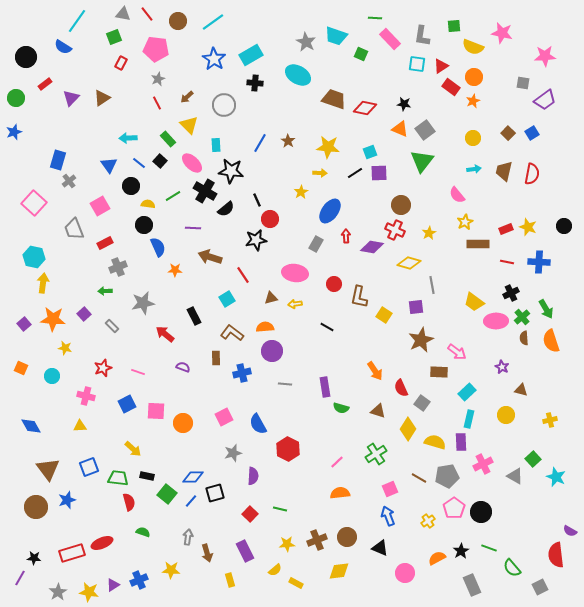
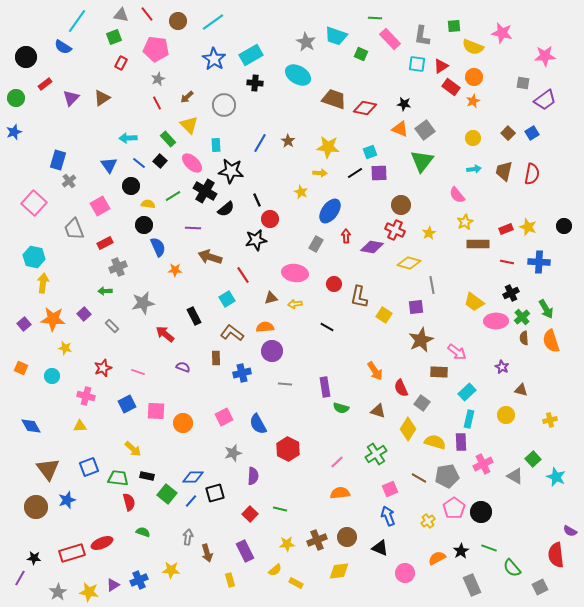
gray triangle at (123, 14): moved 2 px left, 1 px down
yellow star at (301, 192): rotated 16 degrees counterclockwise
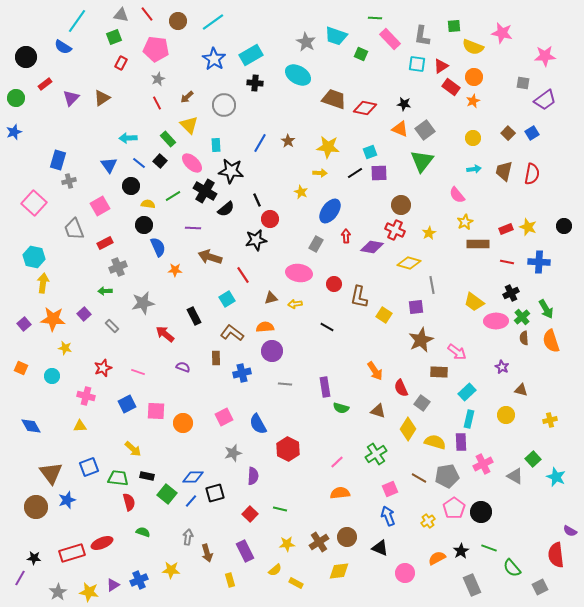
gray cross at (69, 181): rotated 24 degrees clockwise
pink ellipse at (295, 273): moved 4 px right
brown triangle at (48, 469): moved 3 px right, 4 px down
brown cross at (317, 540): moved 2 px right, 2 px down; rotated 12 degrees counterclockwise
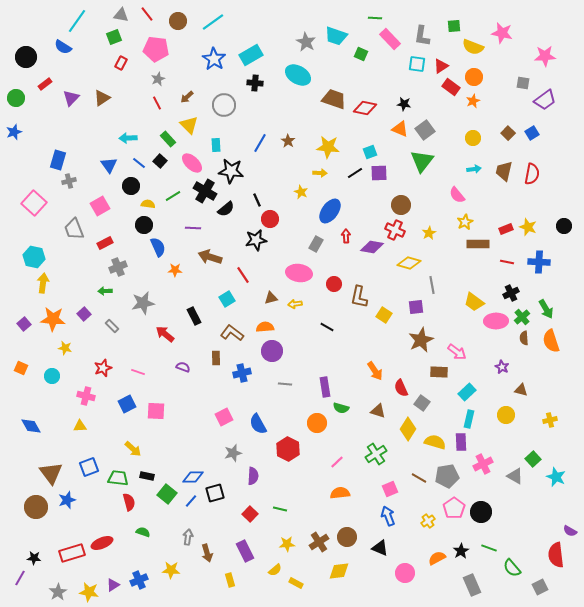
orange circle at (183, 423): moved 134 px right
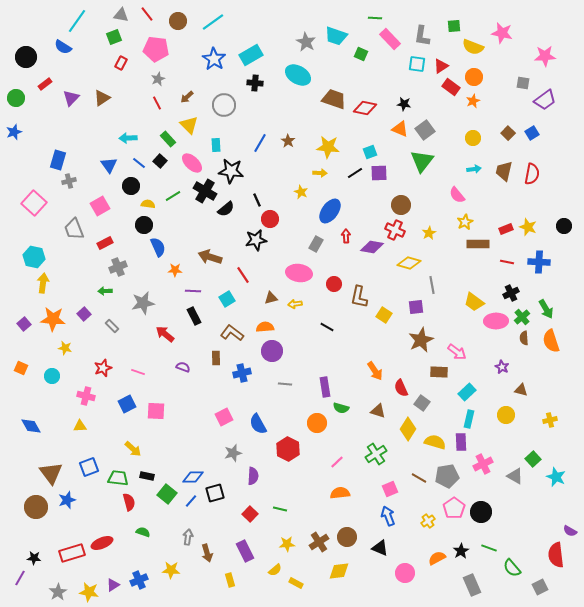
purple line at (193, 228): moved 63 px down
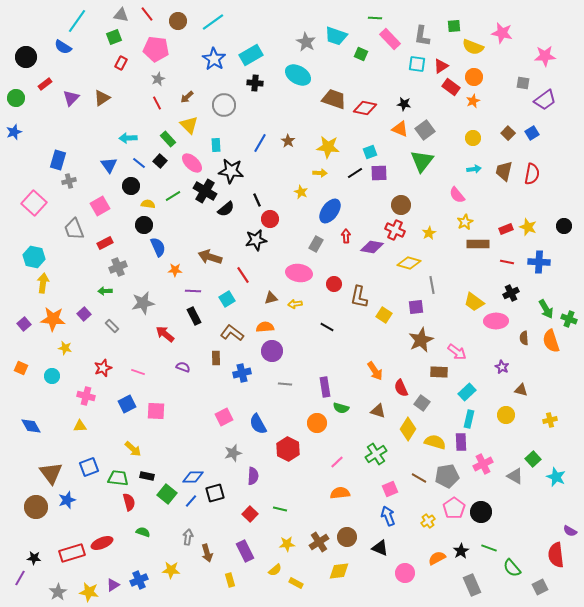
green cross at (522, 317): moved 47 px right, 2 px down; rotated 28 degrees counterclockwise
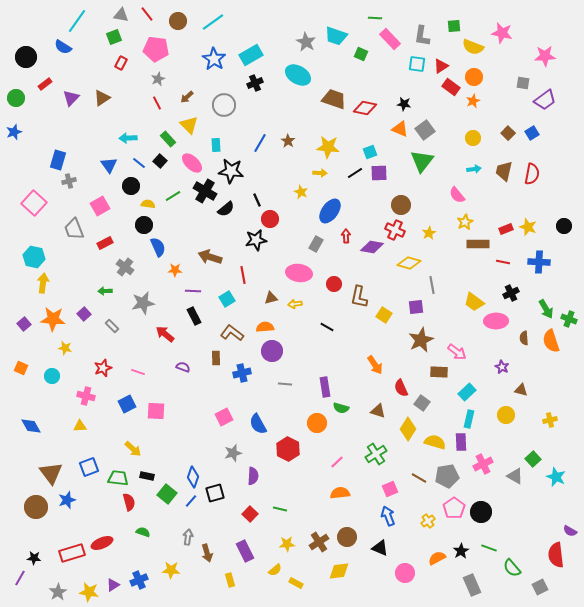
black cross at (255, 83): rotated 28 degrees counterclockwise
red line at (507, 262): moved 4 px left
gray cross at (118, 267): moved 7 px right; rotated 30 degrees counterclockwise
red line at (243, 275): rotated 24 degrees clockwise
orange arrow at (375, 371): moved 6 px up
blue diamond at (193, 477): rotated 70 degrees counterclockwise
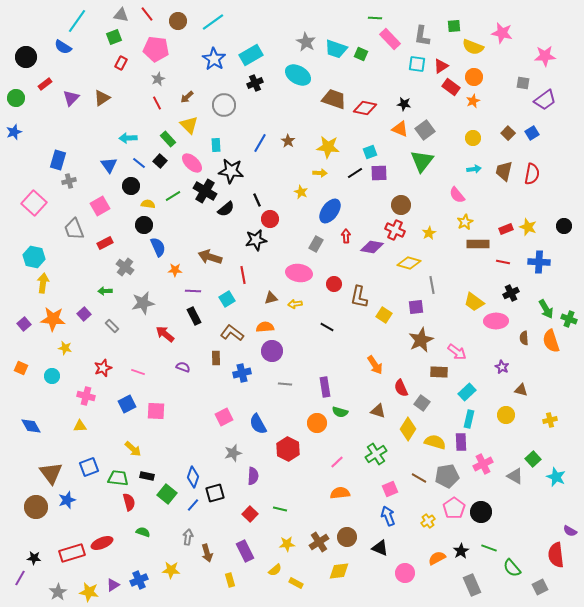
cyan trapezoid at (336, 36): moved 13 px down
green semicircle at (341, 408): moved 1 px left, 4 px down
blue line at (191, 501): moved 2 px right, 4 px down
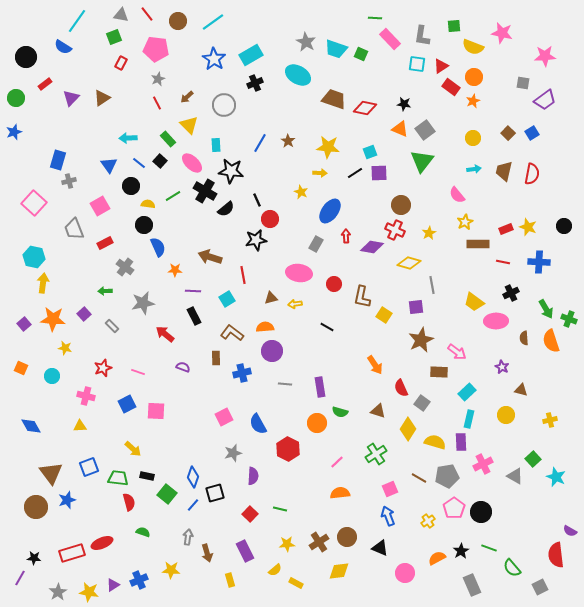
brown L-shape at (359, 297): moved 3 px right
purple rectangle at (325, 387): moved 5 px left
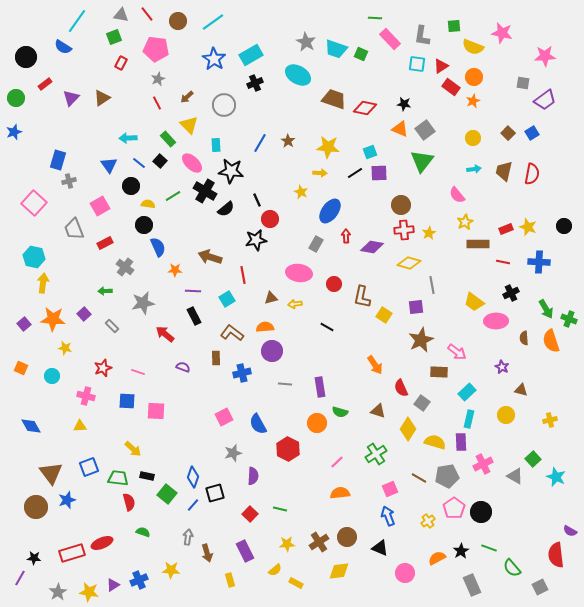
red cross at (395, 230): moved 9 px right; rotated 30 degrees counterclockwise
blue square at (127, 404): moved 3 px up; rotated 30 degrees clockwise
